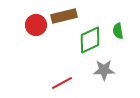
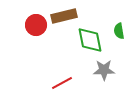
green semicircle: moved 1 px right
green diamond: rotated 76 degrees counterclockwise
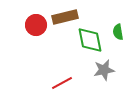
brown rectangle: moved 1 px right, 1 px down
green semicircle: moved 1 px left, 1 px down
gray star: rotated 10 degrees counterclockwise
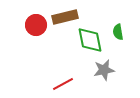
red line: moved 1 px right, 1 px down
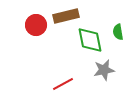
brown rectangle: moved 1 px right, 1 px up
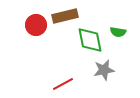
brown rectangle: moved 1 px left
green semicircle: rotated 70 degrees counterclockwise
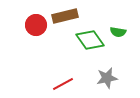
green diamond: rotated 24 degrees counterclockwise
gray star: moved 3 px right, 8 px down
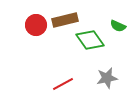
brown rectangle: moved 4 px down
green semicircle: moved 6 px up; rotated 14 degrees clockwise
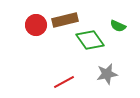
gray star: moved 4 px up
red line: moved 1 px right, 2 px up
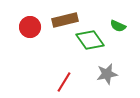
red circle: moved 6 px left, 2 px down
red line: rotated 30 degrees counterclockwise
